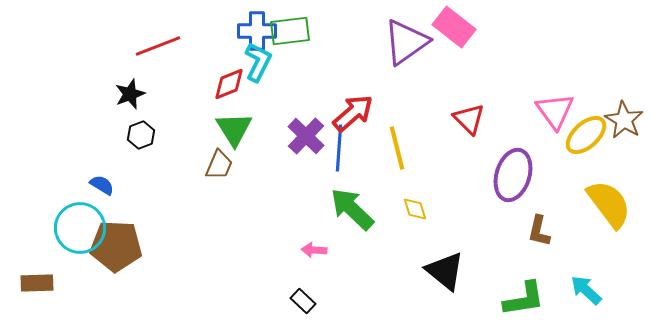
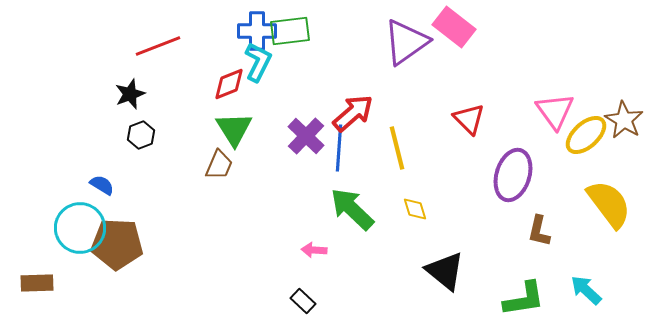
brown pentagon: moved 1 px right, 2 px up
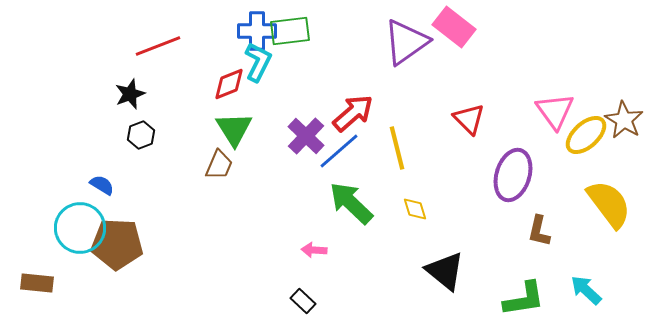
blue line: moved 3 px down; rotated 45 degrees clockwise
green arrow: moved 1 px left, 6 px up
brown rectangle: rotated 8 degrees clockwise
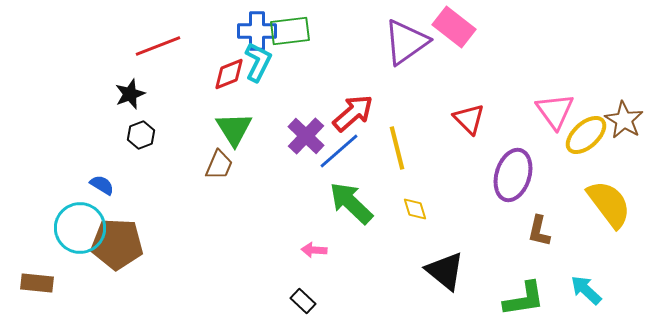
red diamond: moved 10 px up
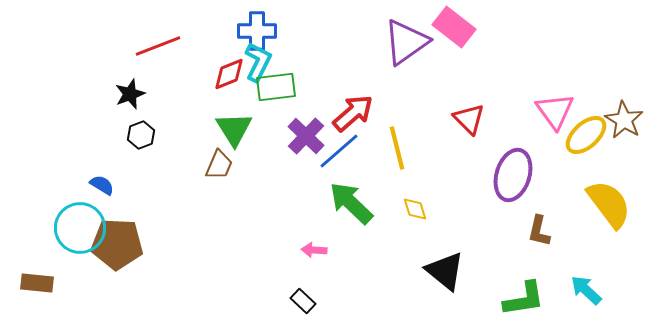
green rectangle: moved 14 px left, 56 px down
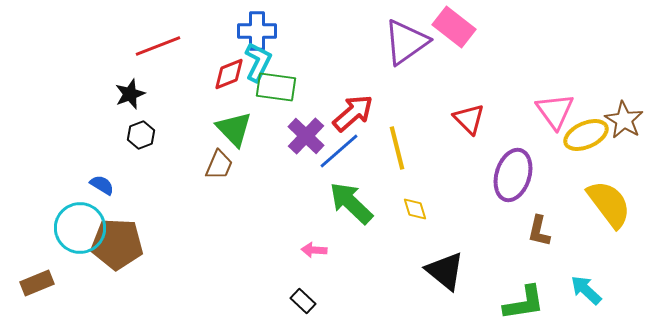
green rectangle: rotated 15 degrees clockwise
green triangle: rotated 12 degrees counterclockwise
yellow ellipse: rotated 18 degrees clockwise
brown rectangle: rotated 28 degrees counterclockwise
green L-shape: moved 4 px down
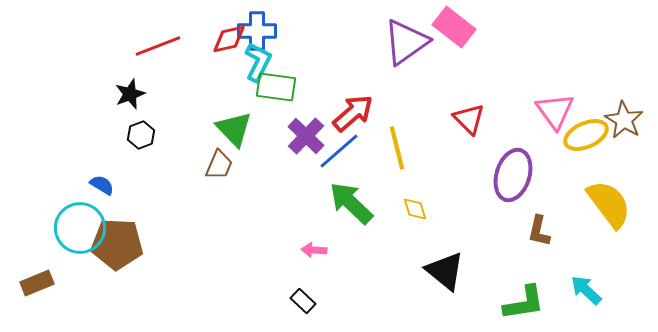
red diamond: moved 35 px up; rotated 9 degrees clockwise
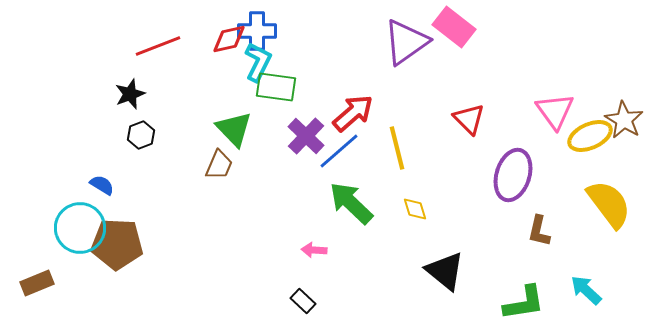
yellow ellipse: moved 4 px right, 1 px down
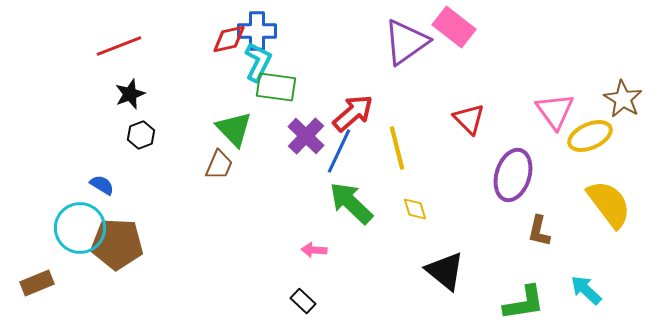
red line: moved 39 px left
brown star: moved 1 px left, 21 px up
blue line: rotated 24 degrees counterclockwise
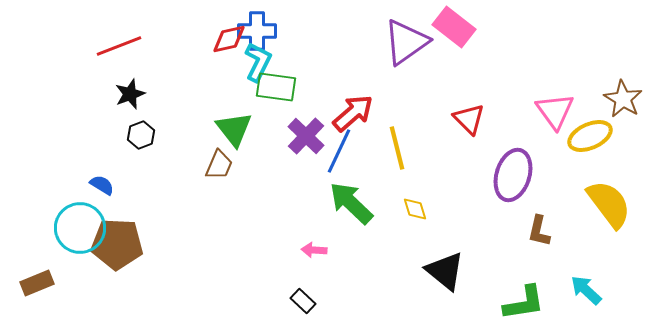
green triangle: rotated 6 degrees clockwise
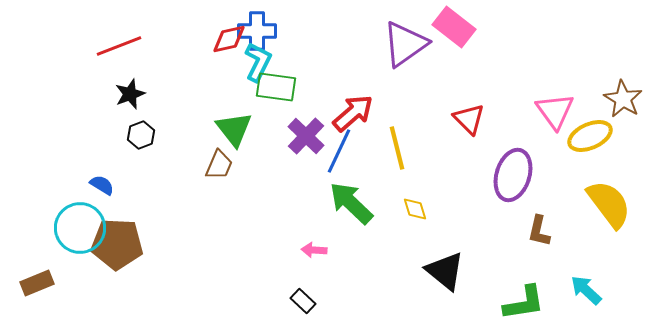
purple triangle: moved 1 px left, 2 px down
